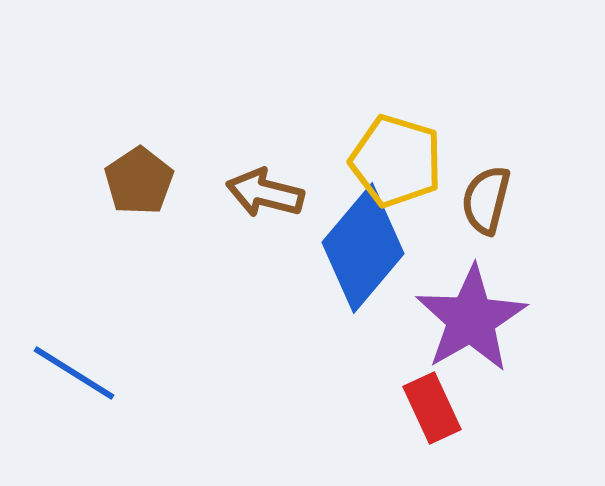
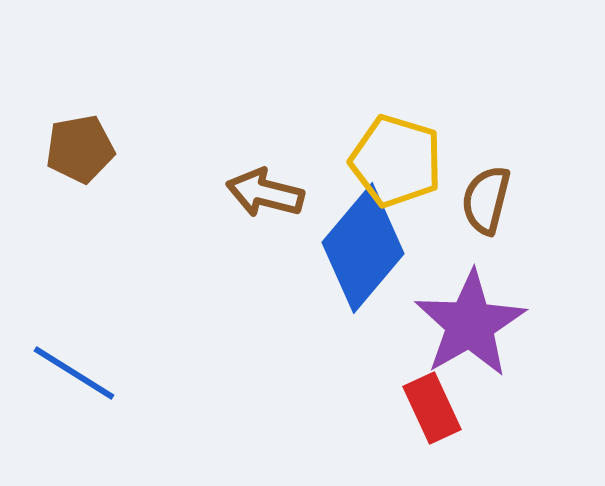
brown pentagon: moved 59 px left, 32 px up; rotated 24 degrees clockwise
purple star: moved 1 px left, 5 px down
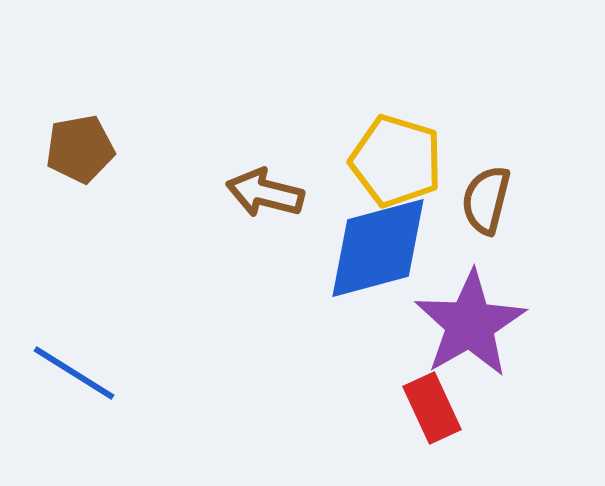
blue diamond: moved 15 px right; rotated 35 degrees clockwise
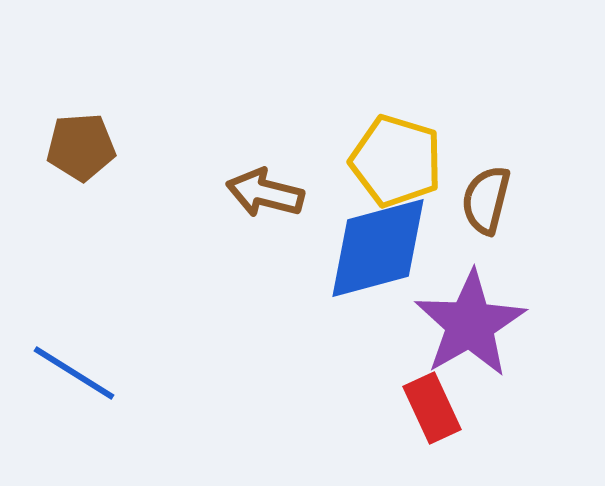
brown pentagon: moved 1 px right, 2 px up; rotated 6 degrees clockwise
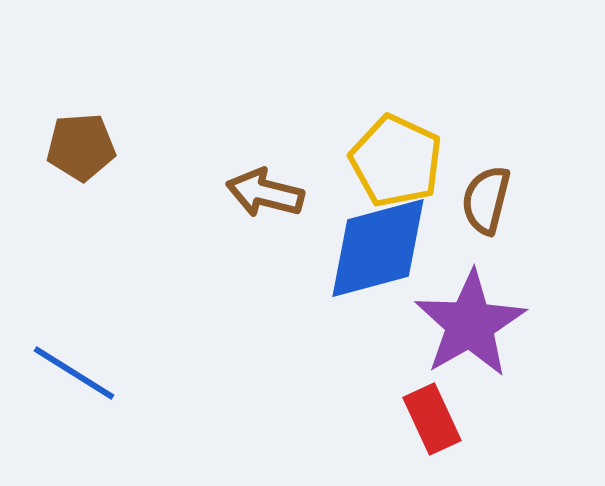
yellow pentagon: rotated 8 degrees clockwise
red rectangle: moved 11 px down
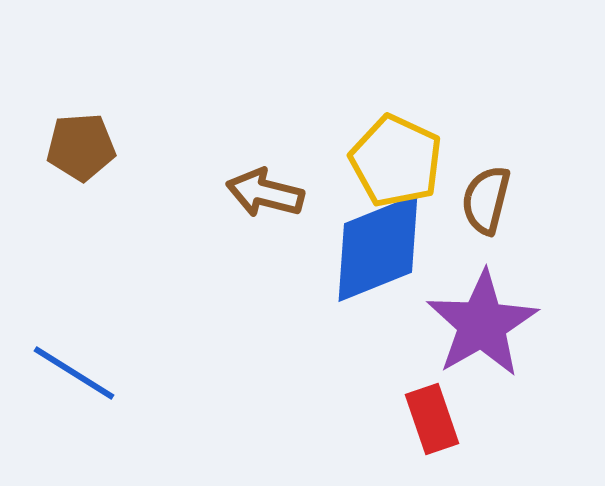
blue diamond: rotated 7 degrees counterclockwise
purple star: moved 12 px right
red rectangle: rotated 6 degrees clockwise
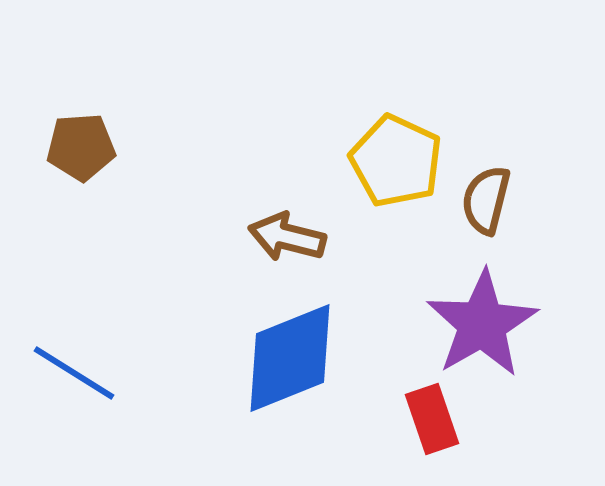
brown arrow: moved 22 px right, 44 px down
blue diamond: moved 88 px left, 110 px down
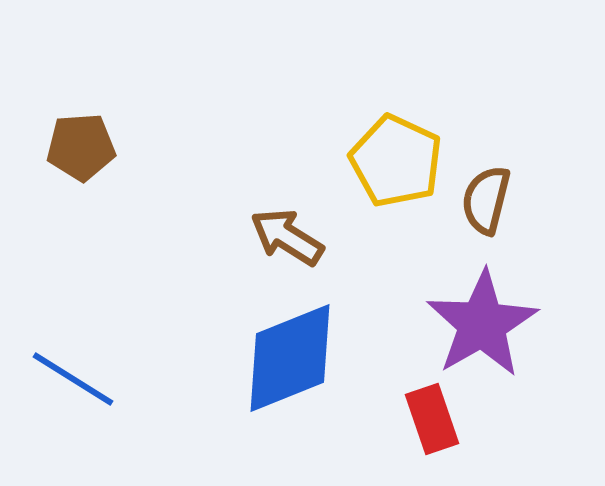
brown arrow: rotated 18 degrees clockwise
blue line: moved 1 px left, 6 px down
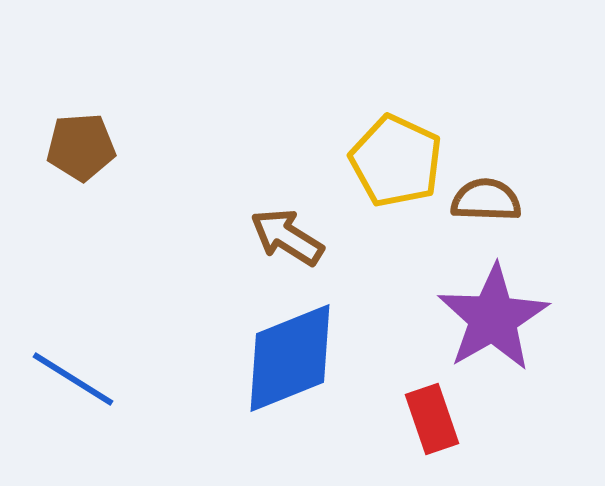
brown semicircle: rotated 78 degrees clockwise
purple star: moved 11 px right, 6 px up
